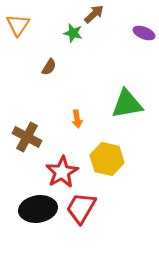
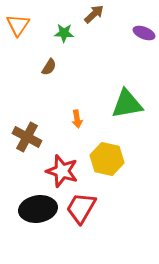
green star: moved 9 px left; rotated 12 degrees counterclockwise
red star: moved 1 px up; rotated 24 degrees counterclockwise
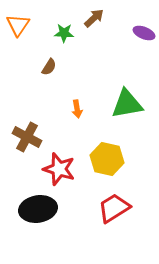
brown arrow: moved 4 px down
orange arrow: moved 10 px up
red star: moved 3 px left, 2 px up
red trapezoid: moved 33 px right; rotated 28 degrees clockwise
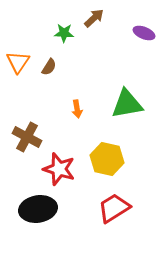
orange triangle: moved 37 px down
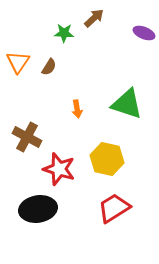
green triangle: rotated 28 degrees clockwise
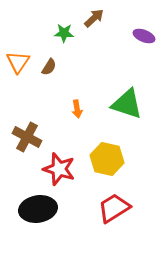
purple ellipse: moved 3 px down
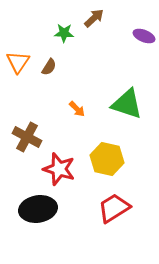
orange arrow: rotated 36 degrees counterclockwise
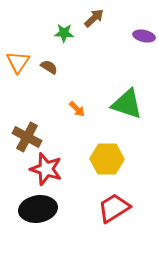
purple ellipse: rotated 10 degrees counterclockwise
brown semicircle: rotated 90 degrees counterclockwise
yellow hexagon: rotated 12 degrees counterclockwise
red star: moved 13 px left
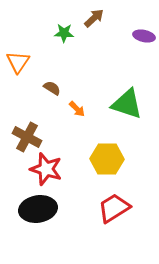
brown semicircle: moved 3 px right, 21 px down
